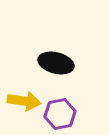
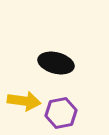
purple hexagon: moved 1 px right, 1 px up
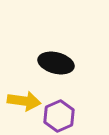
purple hexagon: moved 2 px left, 3 px down; rotated 12 degrees counterclockwise
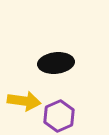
black ellipse: rotated 20 degrees counterclockwise
